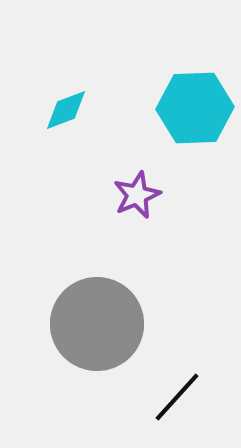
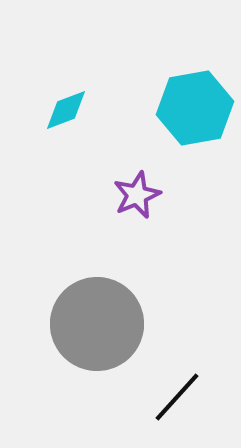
cyan hexagon: rotated 8 degrees counterclockwise
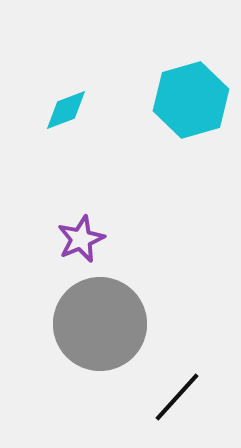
cyan hexagon: moved 4 px left, 8 px up; rotated 6 degrees counterclockwise
purple star: moved 56 px left, 44 px down
gray circle: moved 3 px right
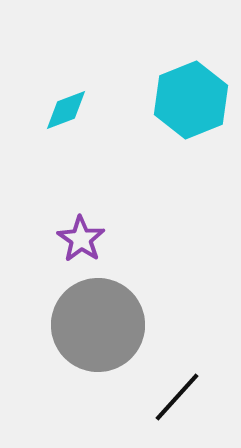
cyan hexagon: rotated 6 degrees counterclockwise
purple star: rotated 15 degrees counterclockwise
gray circle: moved 2 px left, 1 px down
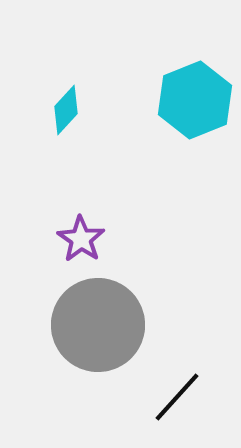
cyan hexagon: moved 4 px right
cyan diamond: rotated 27 degrees counterclockwise
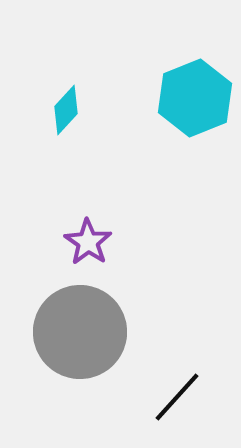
cyan hexagon: moved 2 px up
purple star: moved 7 px right, 3 px down
gray circle: moved 18 px left, 7 px down
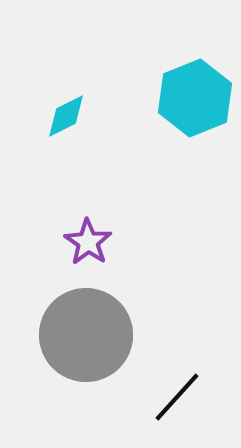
cyan diamond: moved 6 px down; rotated 21 degrees clockwise
gray circle: moved 6 px right, 3 px down
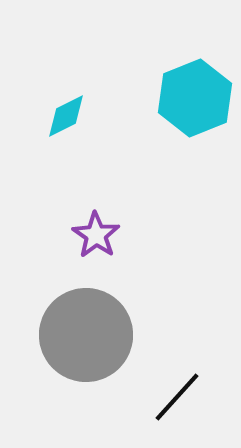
purple star: moved 8 px right, 7 px up
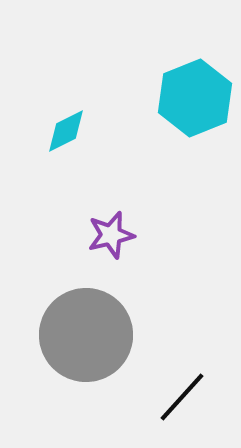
cyan diamond: moved 15 px down
purple star: moved 15 px right; rotated 24 degrees clockwise
black line: moved 5 px right
